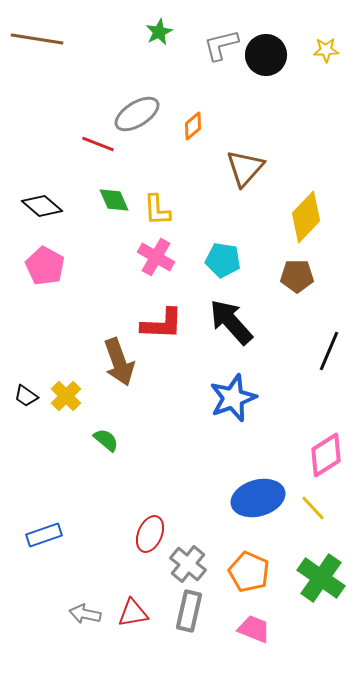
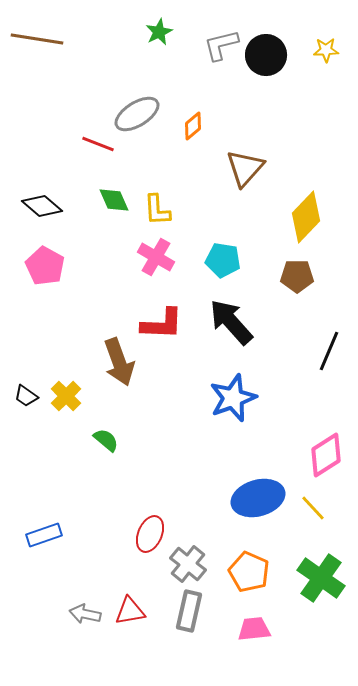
red triangle: moved 3 px left, 2 px up
pink trapezoid: rotated 28 degrees counterclockwise
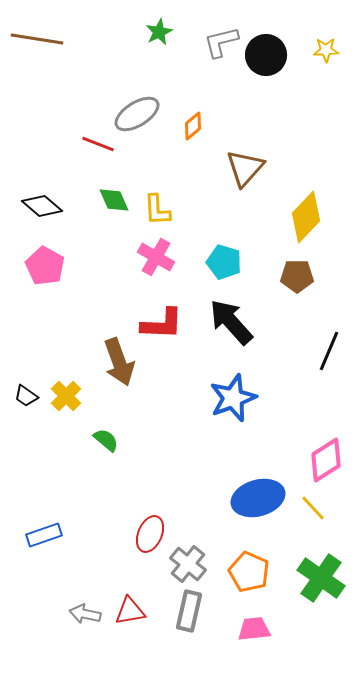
gray L-shape: moved 3 px up
cyan pentagon: moved 1 px right, 2 px down; rotated 8 degrees clockwise
pink diamond: moved 5 px down
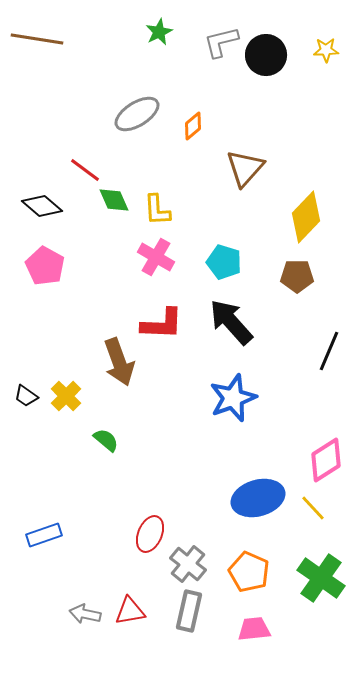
red line: moved 13 px left, 26 px down; rotated 16 degrees clockwise
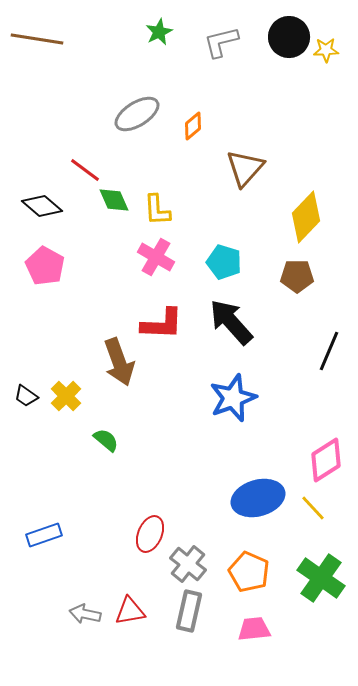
black circle: moved 23 px right, 18 px up
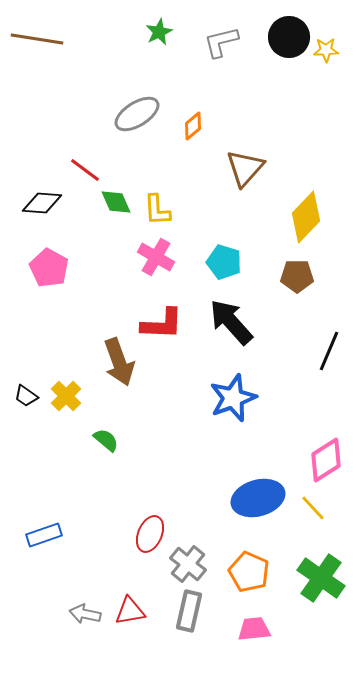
green diamond: moved 2 px right, 2 px down
black diamond: moved 3 px up; rotated 36 degrees counterclockwise
pink pentagon: moved 4 px right, 2 px down
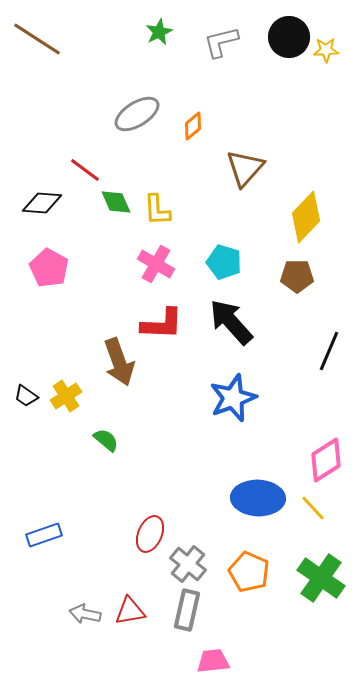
brown line: rotated 24 degrees clockwise
pink cross: moved 7 px down
yellow cross: rotated 12 degrees clockwise
blue ellipse: rotated 18 degrees clockwise
gray rectangle: moved 2 px left, 1 px up
pink trapezoid: moved 41 px left, 32 px down
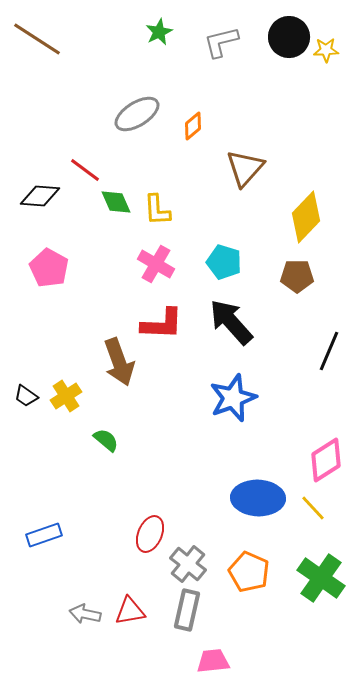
black diamond: moved 2 px left, 7 px up
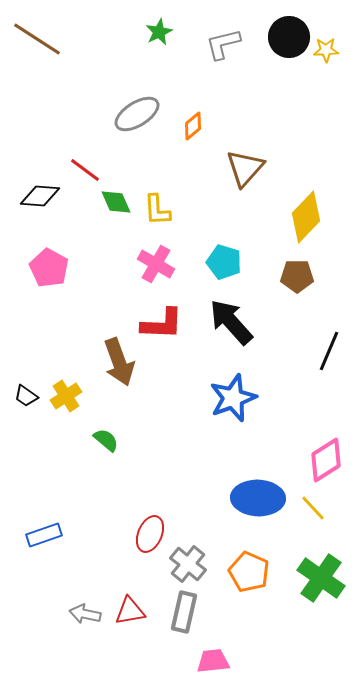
gray L-shape: moved 2 px right, 2 px down
gray rectangle: moved 3 px left, 2 px down
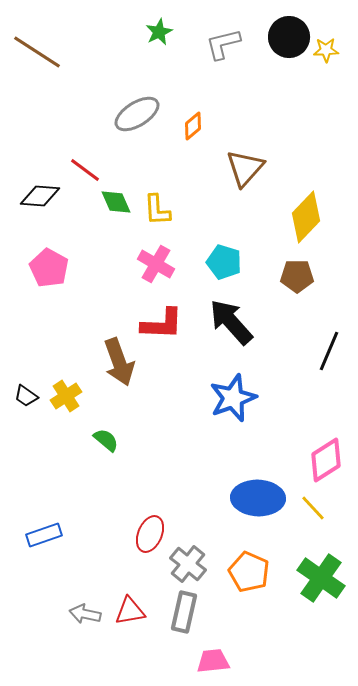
brown line: moved 13 px down
